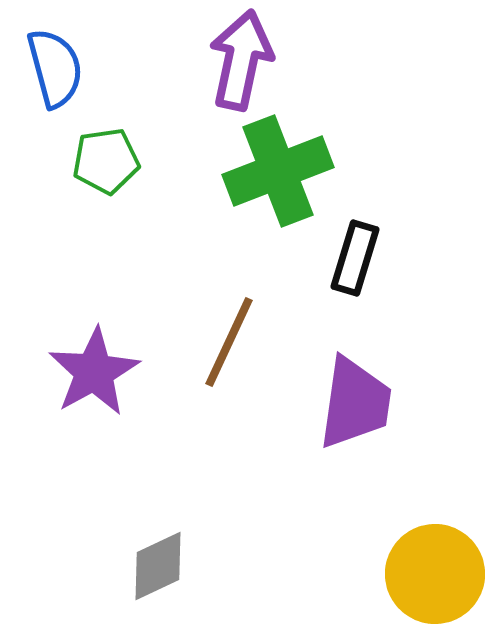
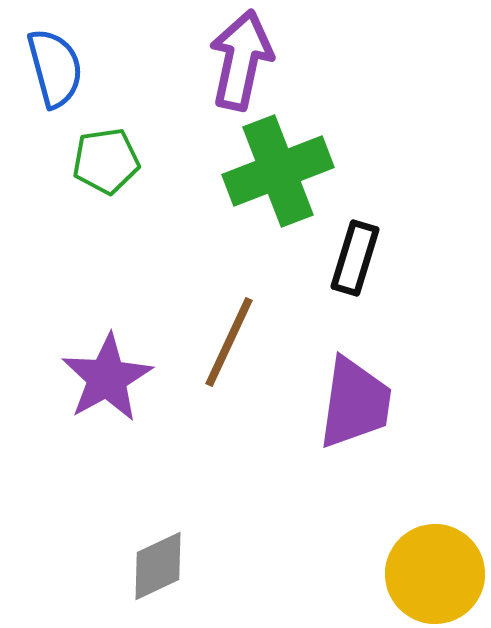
purple star: moved 13 px right, 6 px down
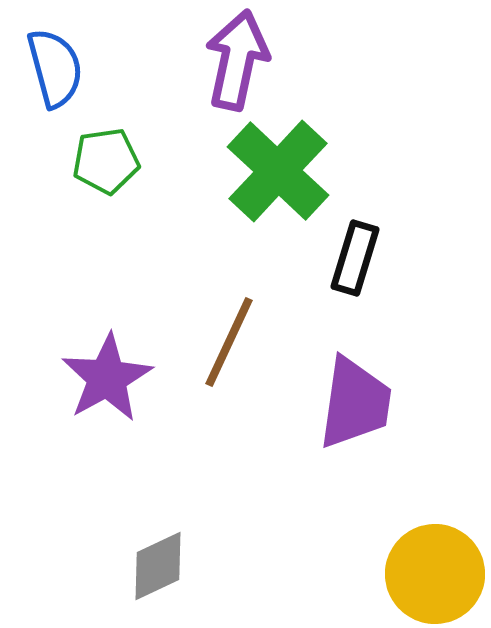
purple arrow: moved 4 px left
green cross: rotated 26 degrees counterclockwise
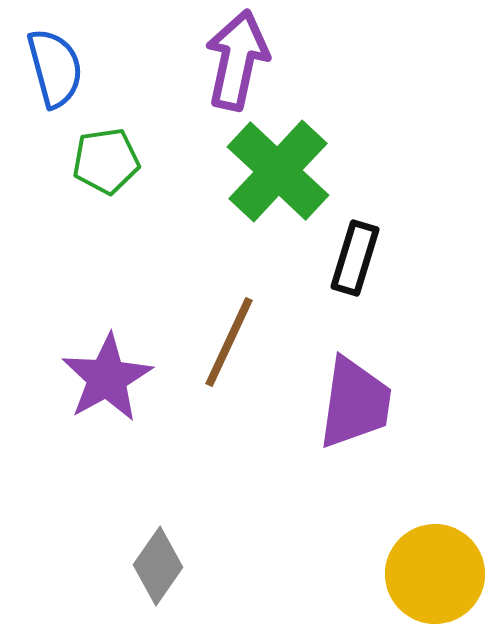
gray diamond: rotated 30 degrees counterclockwise
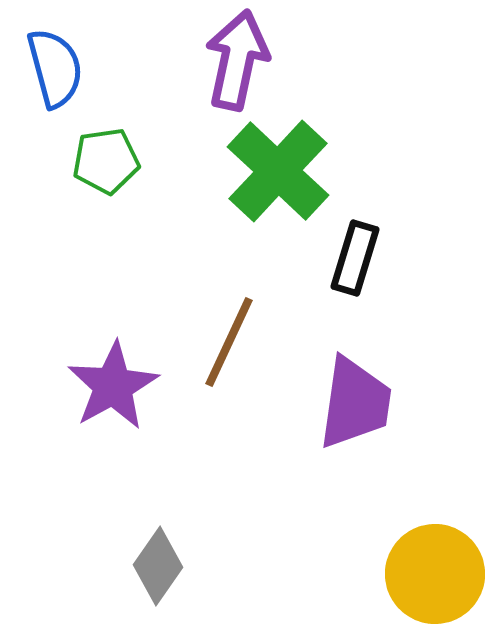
purple star: moved 6 px right, 8 px down
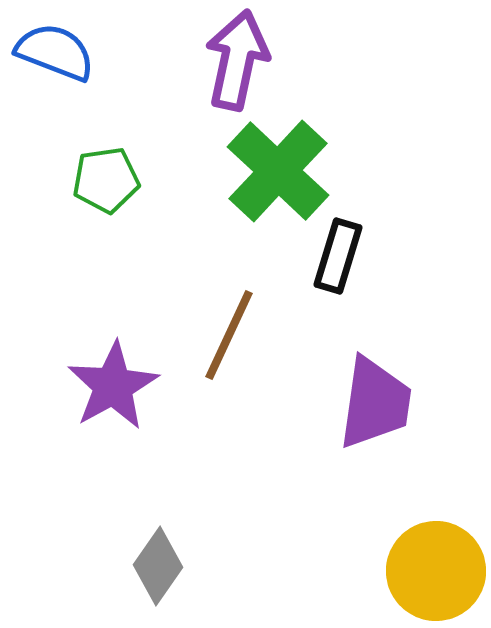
blue semicircle: moved 16 px up; rotated 54 degrees counterclockwise
green pentagon: moved 19 px down
black rectangle: moved 17 px left, 2 px up
brown line: moved 7 px up
purple trapezoid: moved 20 px right
yellow circle: moved 1 px right, 3 px up
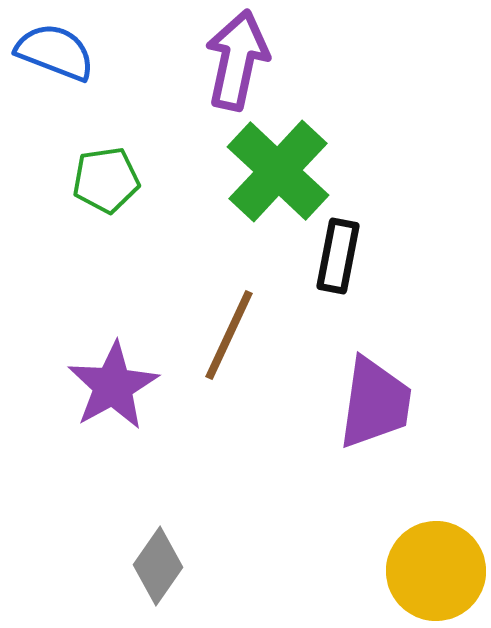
black rectangle: rotated 6 degrees counterclockwise
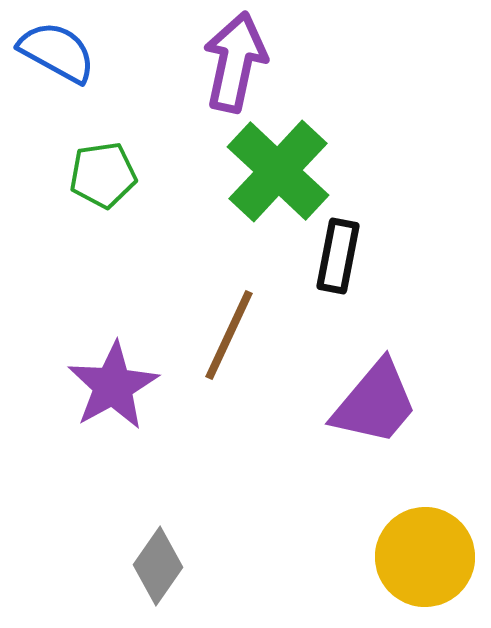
blue semicircle: moved 2 px right; rotated 8 degrees clockwise
purple arrow: moved 2 px left, 2 px down
green pentagon: moved 3 px left, 5 px up
purple trapezoid: rotated 32 degrees clockwise
yellow circle: moved 11 px left, 14 px up
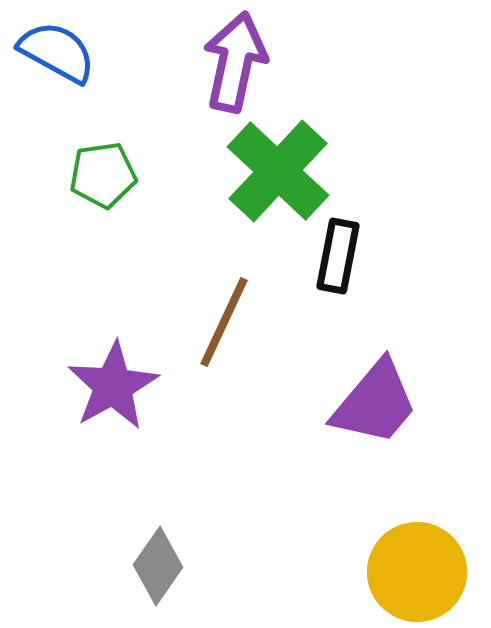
brown line: moved 5 px left, 13 px up
yellow circle: moved 8 px left, 15 px down
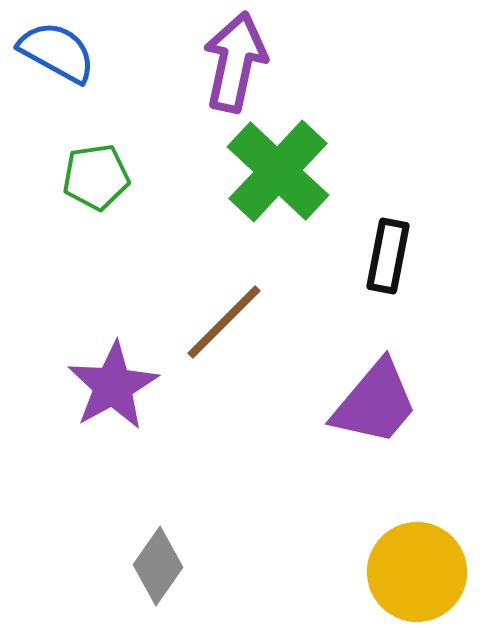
green pentagon: moved 7 px left, 2 px down
black rectangle: moved 50 px right
brown line: rotated 20 degrees clockwise
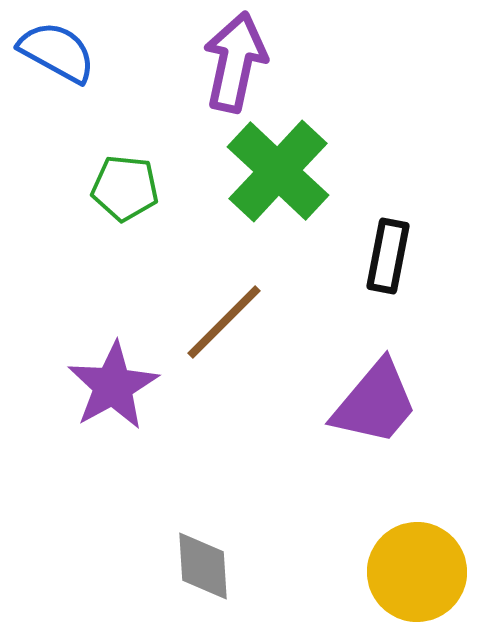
green pentagon: moved 29 px right, 11 px down; rotated 14 degrees clockwise
gray diamond: moved 45 px right; rotated 38 degrees counterclockwise
